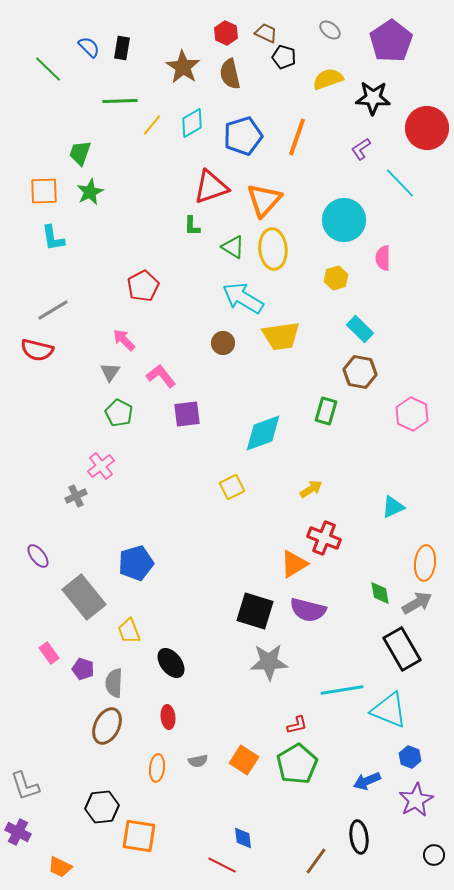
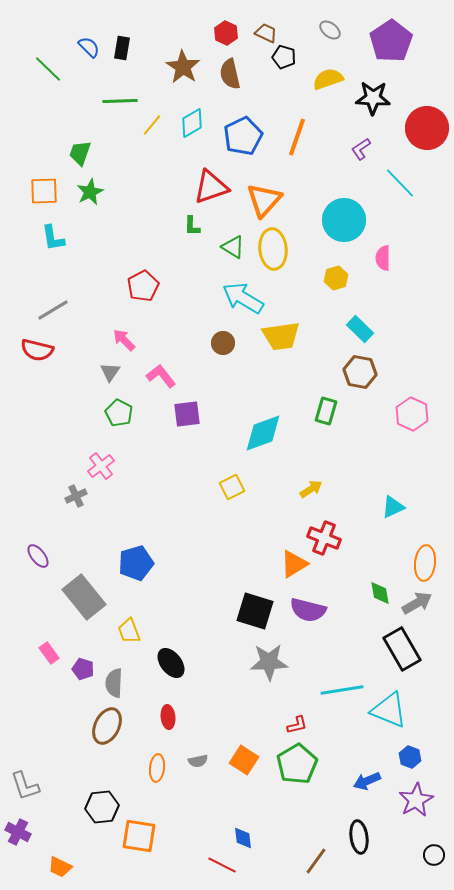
blue pentagon at (243, 136): rotated 9 degrees counterclockwise
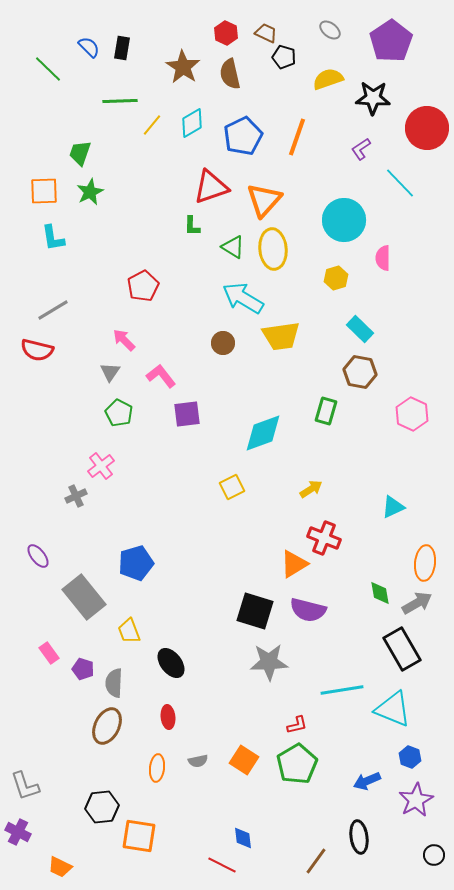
cyan triangle at (389, 710): moved 4 px right, 1 px up
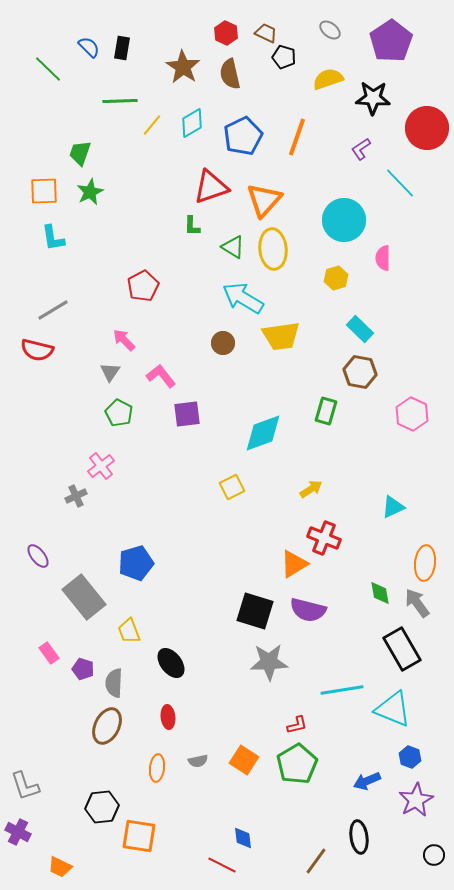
gray arrow at (417, 603): rotated 96 degrees counterclockwise
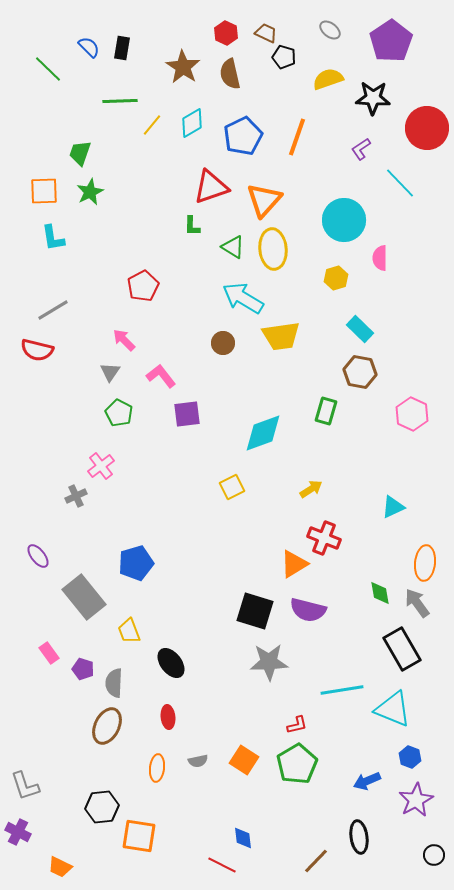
pink semicircle at (383, 258): moved 3 px left
brown line at (316, 861): rotated 8 degrees clockwise
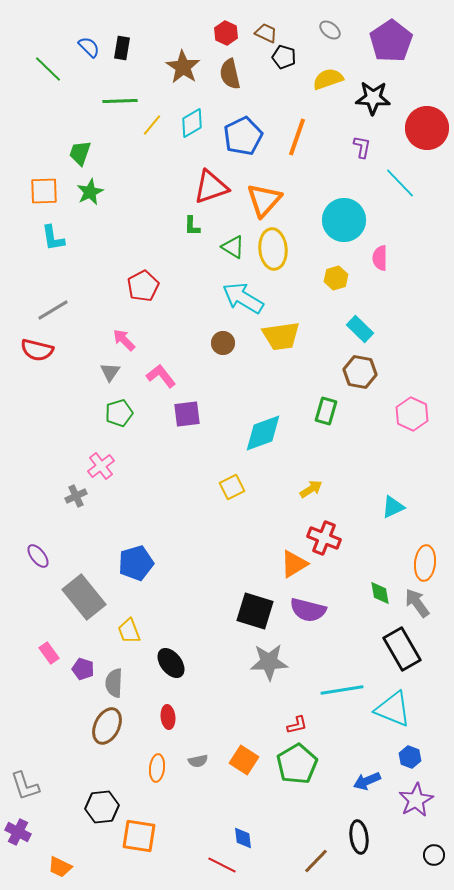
purple L-shape at (361, 149): moved 1 px right, 2 px up; rotated 135 degrees clockwise
green pentagon at (119, 413): rotated 28 degrees clockwise
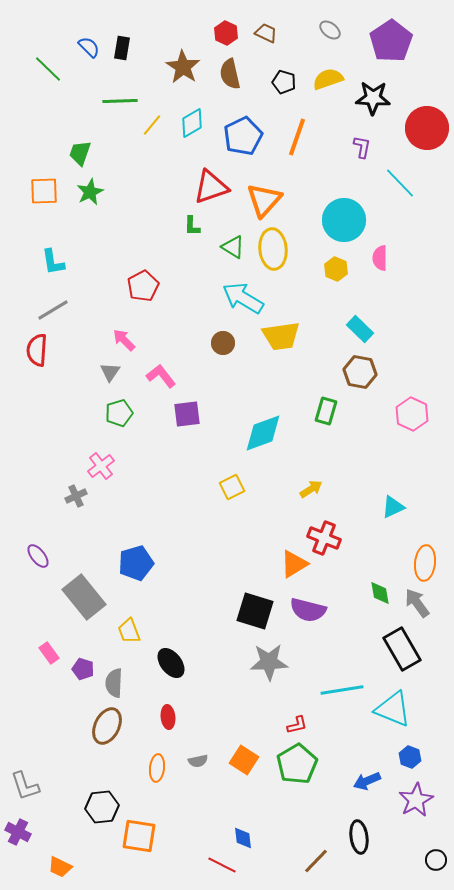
black pentagon at (284, 57): moved 25 px down
cyan L-shape at (53, 238): moved 24 px down
yellow hexagon at (336, 278): moved 9 px up; rotated 20 degrees counterclockwise
red semicircle at (37, 350): rotated 80 degrees clockwise
black circle at (434, 855): moved 2 px right, 5 px down
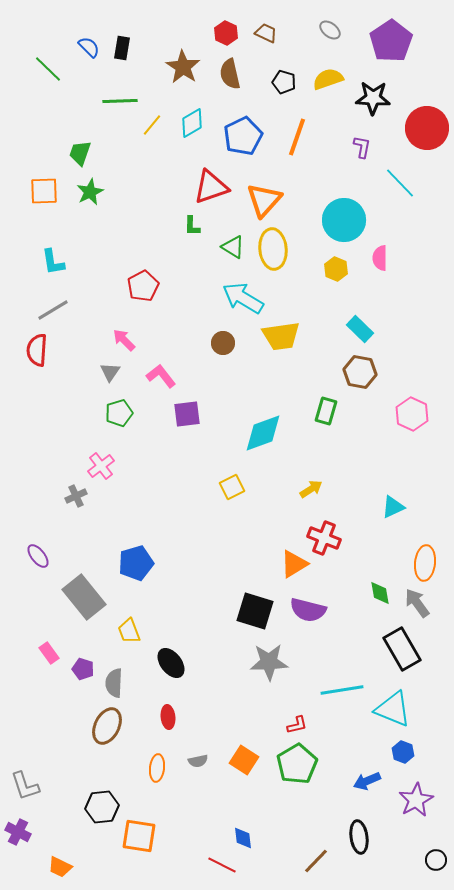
blue hexagon at (410, 757): moved 7 px left, 5 px up
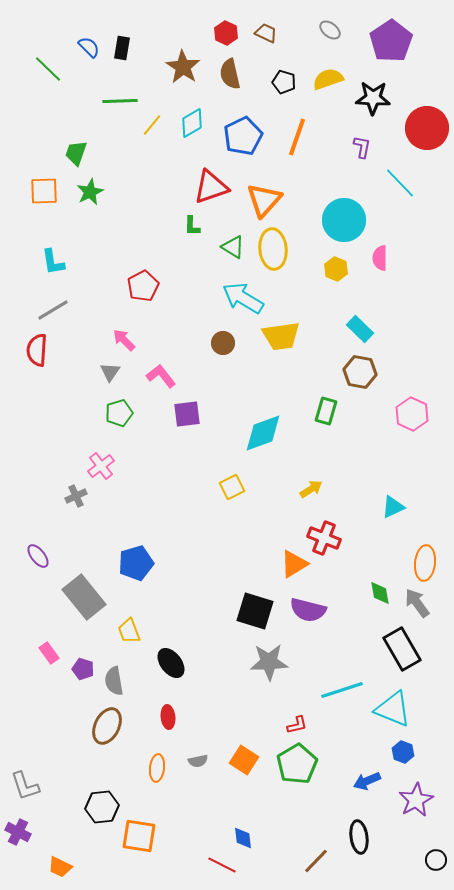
green trapezoid at (80, 153): moved 4 px left
gray semicircle at (114, 683): moved 2 px up; rotated 12 degrees counterclockwise
cyan line at (342, 690): rotated 9 degrees counterclockwise
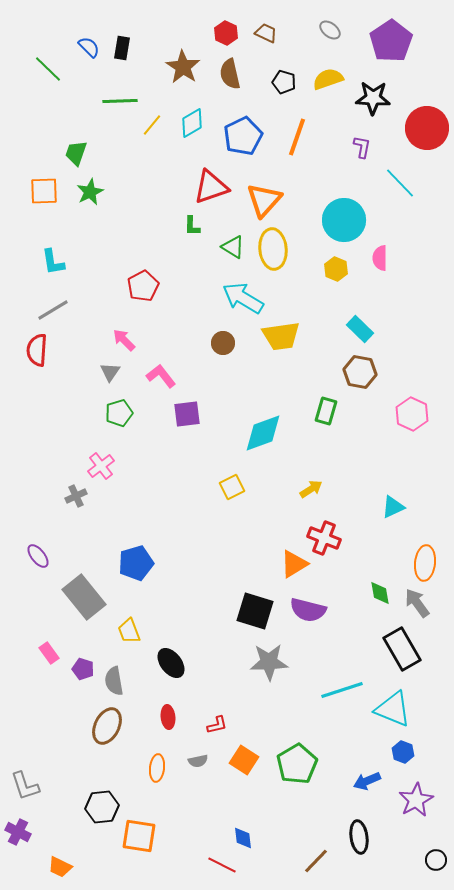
red L-shape at (297, 725): moved 80 px left
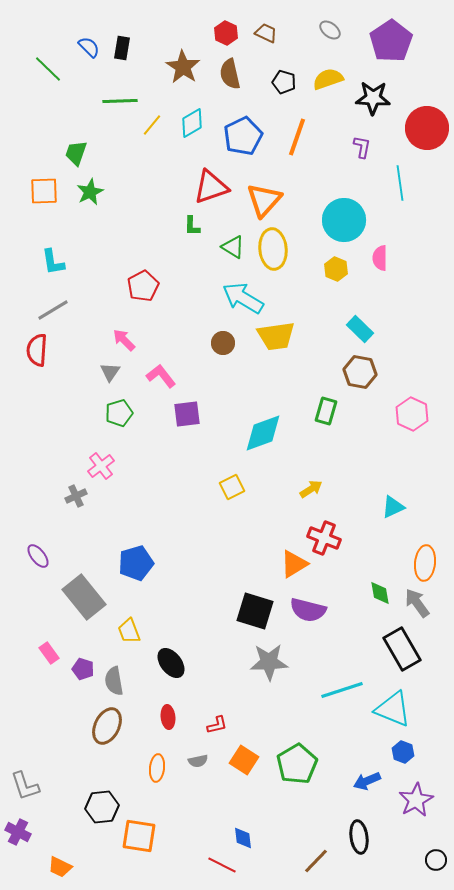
cyan line at (400, 183): rotated 36 degrees clockwise
yellow trapezoid at (281, 336): moved 5 px left
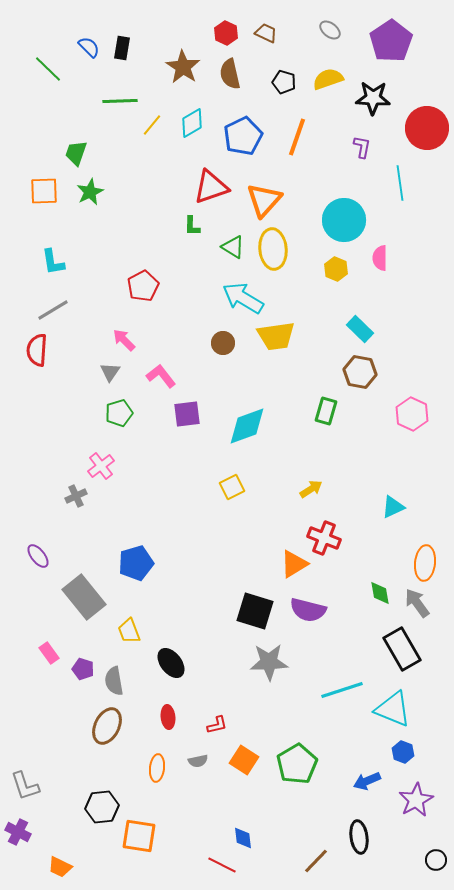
cyan diamond at (263, 433): moved 16 px left, 7 px up
